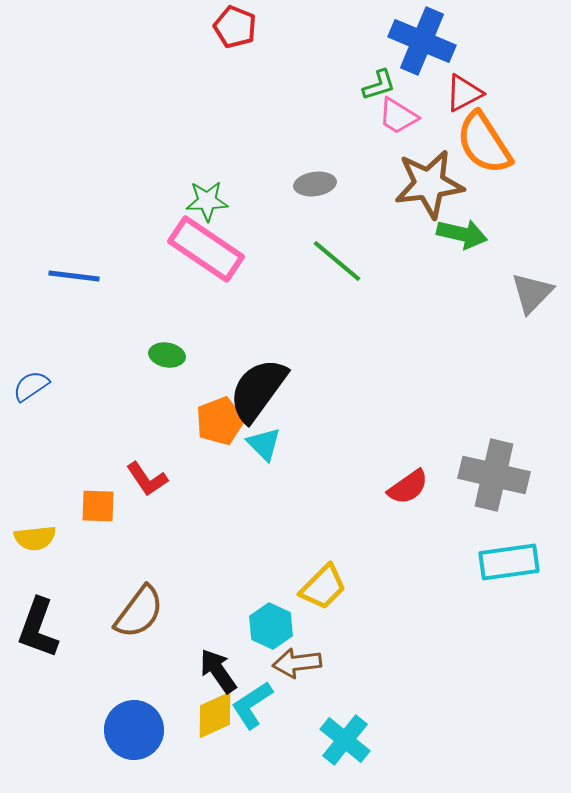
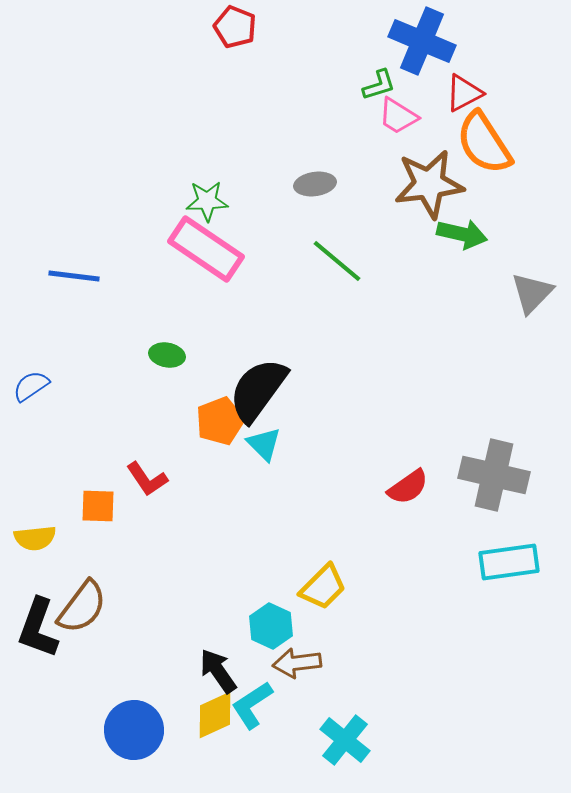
brown semicircle: moved 57 px left, 5 px up
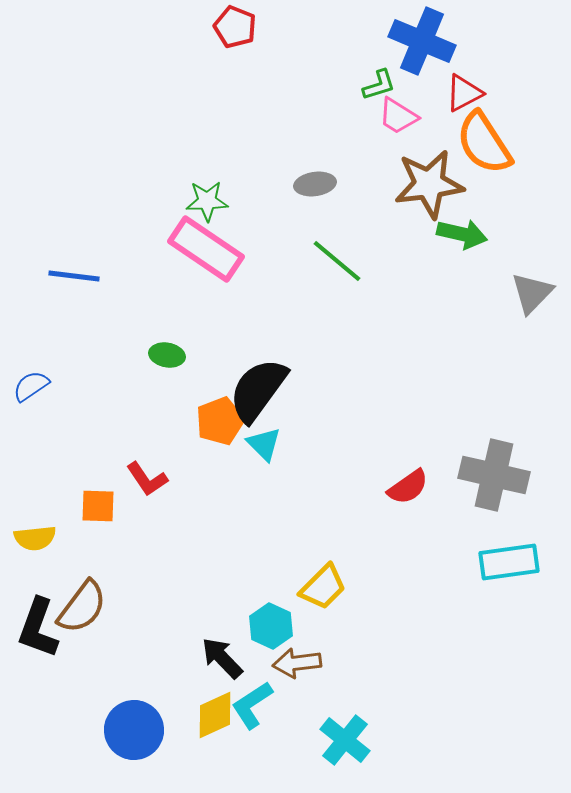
black arrow: moved 4 px right, 13 px up; rotated 9 degrees counterclockwise
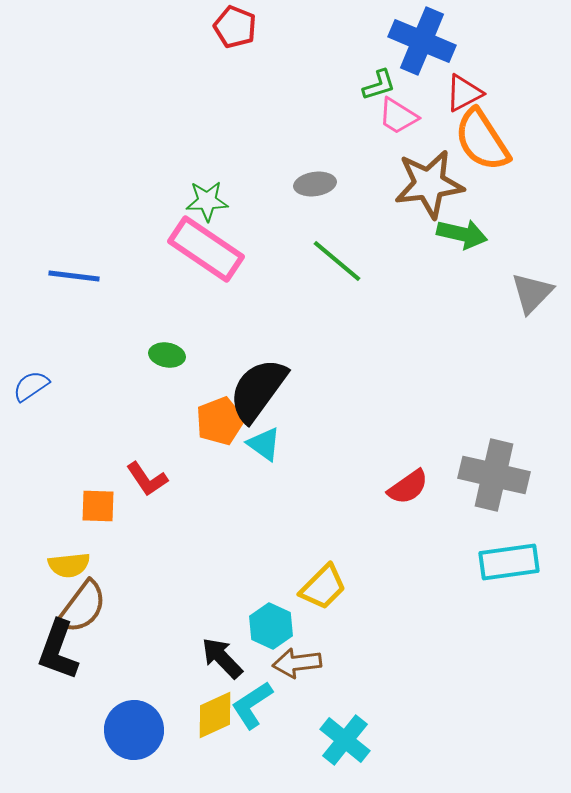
orange semicircle: moved 2 px left, 3 px up
cyan triangle: rotated 9 degrees counterclockwise
yellow semicircle: moved 34 px right, 27 px down
black L-shape: moved 20 px right, 22 px down
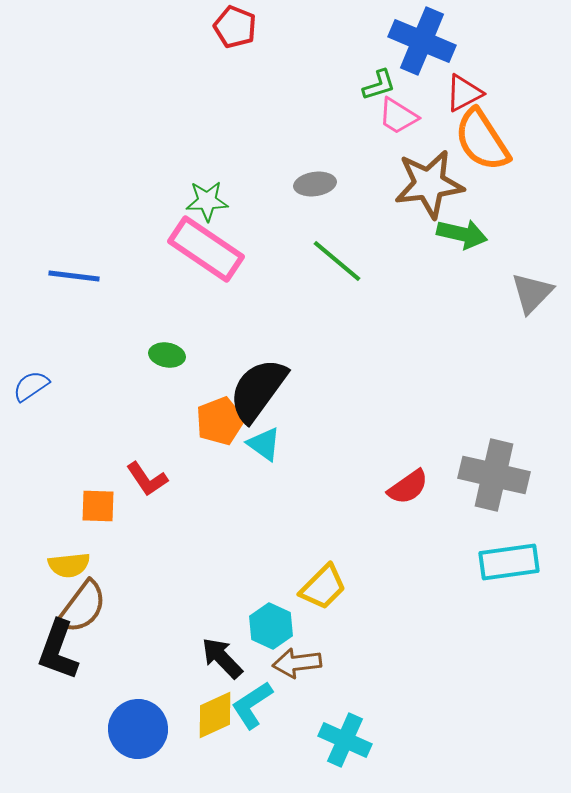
blue circle: moved 4 px right, 1 px up
cyan cross: rotated 15 degrees counterclockwise
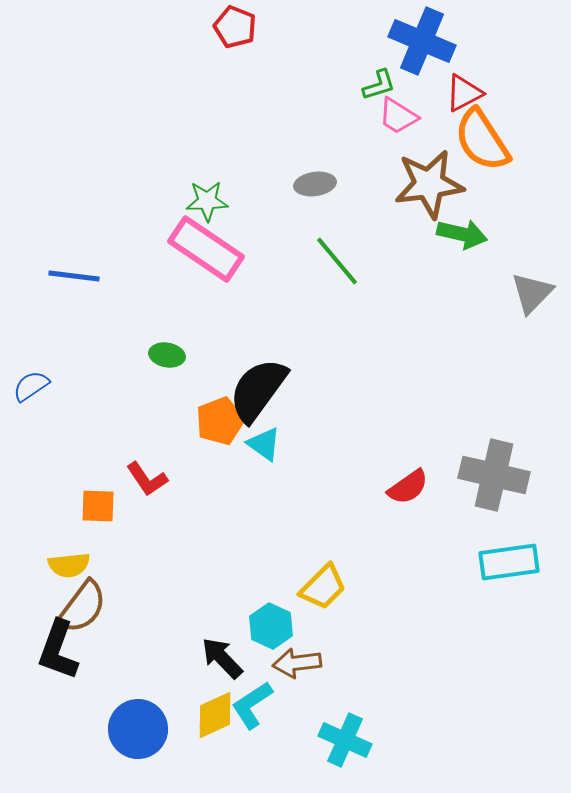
green line: rotated 10 degrees clockwise
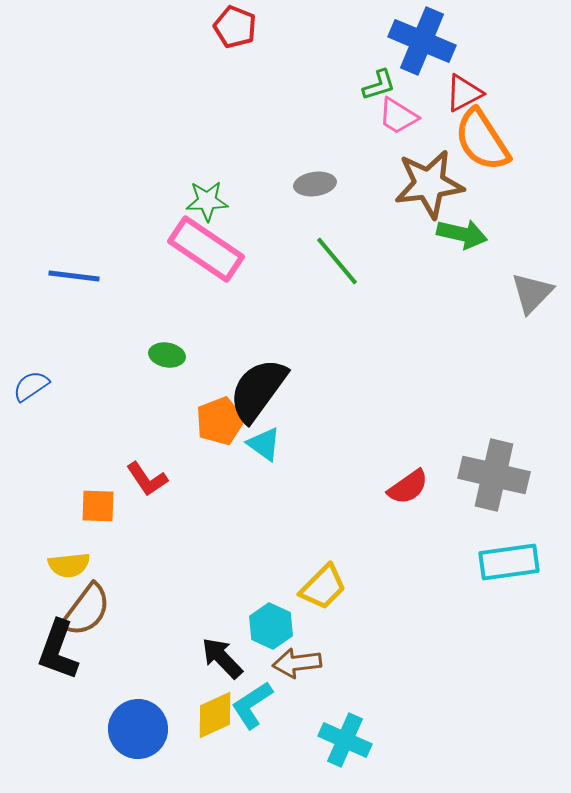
brown semicircle: moved 4 px right, 3 px down
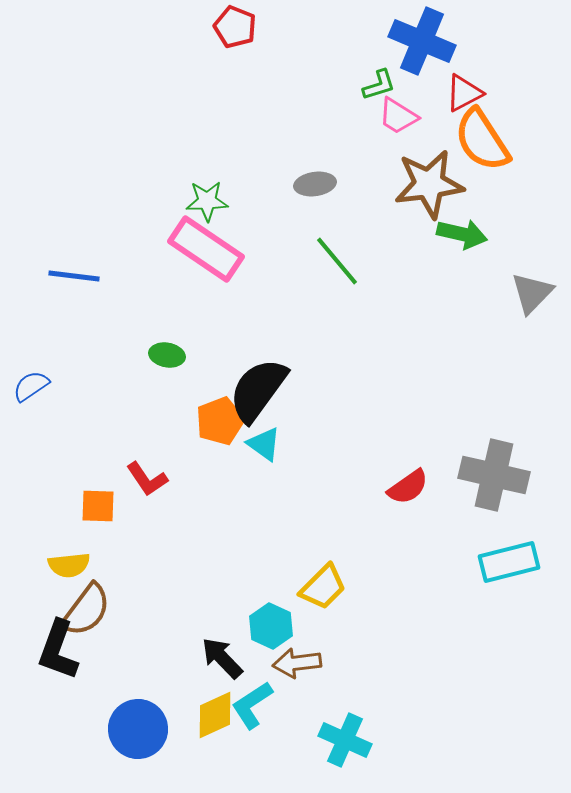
cyan rectangle: rotated 6 degrees counterclockwise
